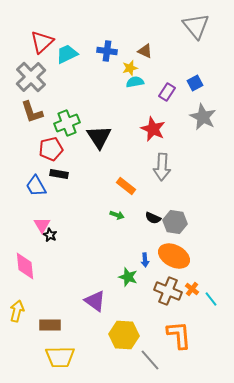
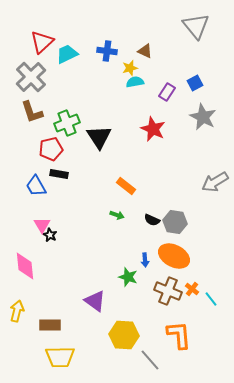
gray arrow: moved 53 px right, 15 px down; rotated 56 degrees clockwise
black semicircle: moved 1 px left, 2 px down
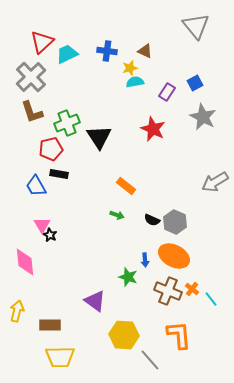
gray hexagon: rotated 15 degrees clockwise
pink diamond: moved 4 px up
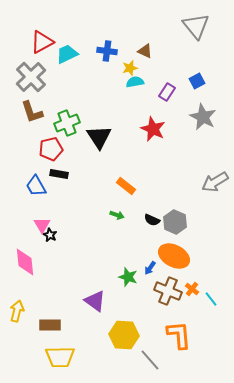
red triangle: rotated 15 degrees clockwise
blue square: moved 2 px right, 2 px up
blue arrow: moved 5 px right, 8 px down; rotated 40 degrees clockwise
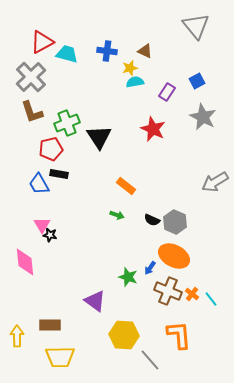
cyan trapezoid: rotated 40 degrees clockwise
blue trapezoid: moved 3 px right, 2 px up
black star: rotated 16 degrees counterclockwise
orange cross: moved 5 px down
yellow arrow: moved 25 px down; rotated 15 degrees counterclockwise
